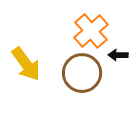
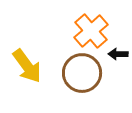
black arrow: moved 1 px up
yellow arrow: moved 1 px right, 2 px down
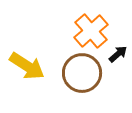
black arrow: rotated 138 degrees clockwise
yellow arrow: rotated 21 degrees counterclockwise
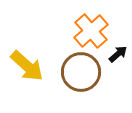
yellow arrow: rotated 9 degrees clockwise
brown circle: moved 1 px left, 1 px up
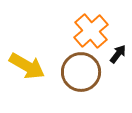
black arrow: rotated 12 degrees counterclockwise
yellow arrow: rotated 12 degrees counterclockwise
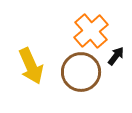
black arrow: moved 2 px left, 2 px down
yellow arrow: moved 4 px right; rotated 36 degrees clockwise
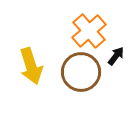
orange cross: moved 2 px left
yellow arrow: rotated 6 degrees clockwise
